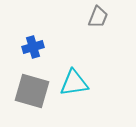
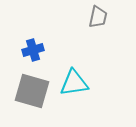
gray trapezoid: rotated 10 degrees counterclockwise
blue cross: moved 3 px down
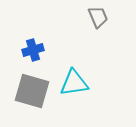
gray trapezoid: rotated 35 degrees counterclockwise
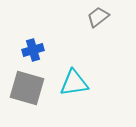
gray trapezoid: rotated 105 degrees counterclockwise
gray square: moved 5 px left, 3 px up
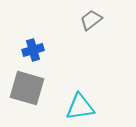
gray trapezoid: moved 7 px left, 3 px down
cyan triangle: moved 6 px right, 24 px down
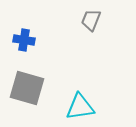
gray trapezoid: rotated 30 degrees counterclockwise
blue cross: moved 9 px left, 10 px up; rotated 25 degrees clockwise
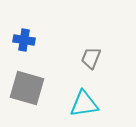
gray trapezoid: moved 38 px down
cyan triangle: moved 4 px right, 3 px up
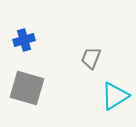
blue cross: rotated 25 degrees counterclockwise
cyan triangle: moved 31 px right, 8 px up; rotated 24 degrees counterclockwise
